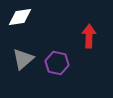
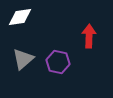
purple hexagon: moved 1 px right, 1 px up
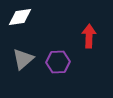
purple hexagon: rotated 15 degrees counterclockwise
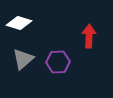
white diamond: moved 1 px left, 6 px down; rotated 25 degrees clockwise
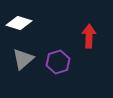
purple hexagon: rotated 15 degrees counterclockwise
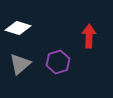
white diamond: moved 1 px left, 5 px down
gray triangle: moved 3 px left, 5 px down
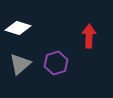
purple hexagon: moved 2 px left, 1 px down
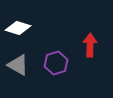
red arrow: moved 1 px right, 9 px down
gray triangle: moved 2 px left, 1 px down; rotated 50 degrees counterclockwise
